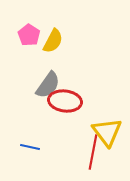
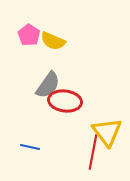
yellow semicircle: rotated 85 degrees clockwise
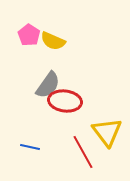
red line: moved 10 px left; rotated 40 degrees counterclockwise
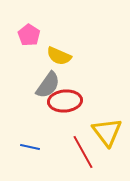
yellow semicircle: moved 6 px right, 15 px down
red ellipse: rotated 12 degrees counterclockwise
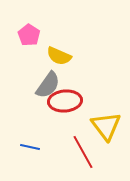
yellow triangle: moved 1 px left, 6 px up
